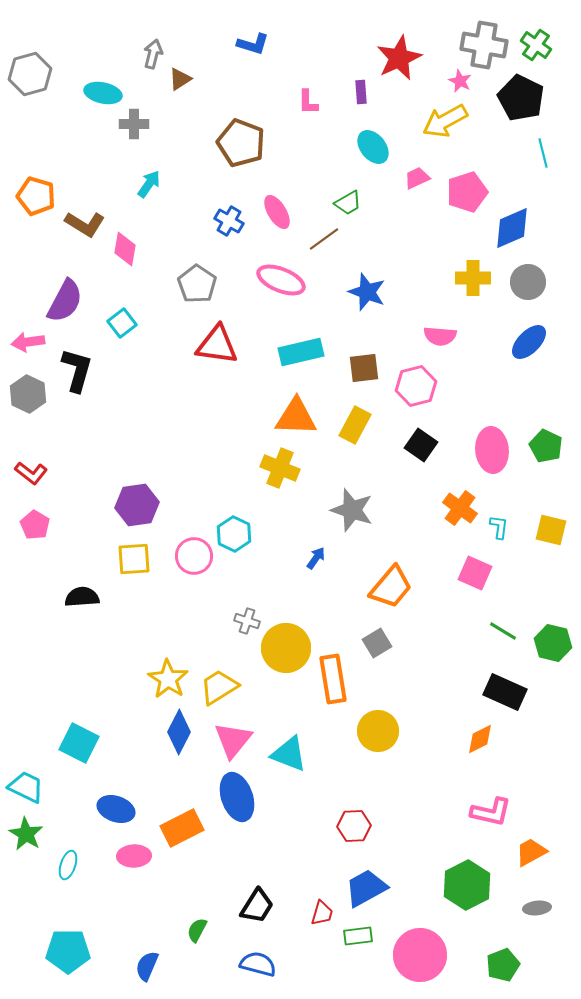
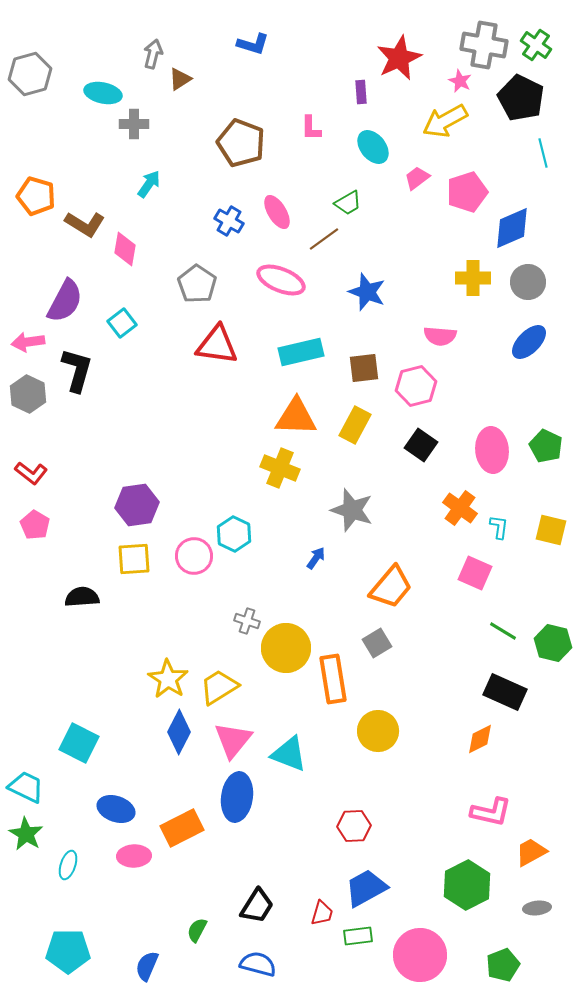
pink L-shape at (308, 102): moved 3 px right, 26 px down
pink trapezoid at (417, 178): rotated 12 degrees counterclockwise
blue ellipse at (237, 797): rotated 27 degrees clockwise
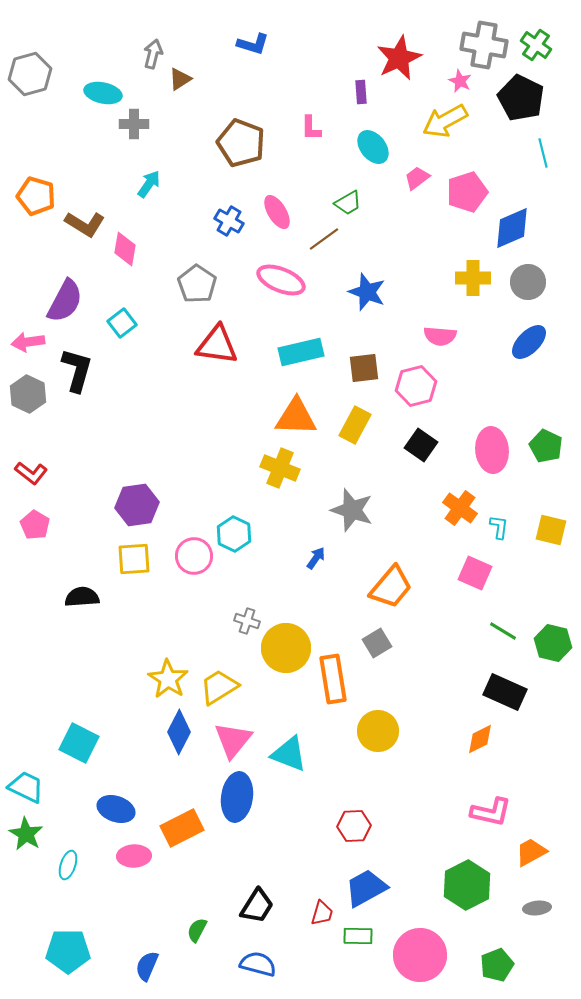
green rectangle at (358, 936): rotated 8 degrees clockwise
green pentagon at (503, 965): moved 6 px left
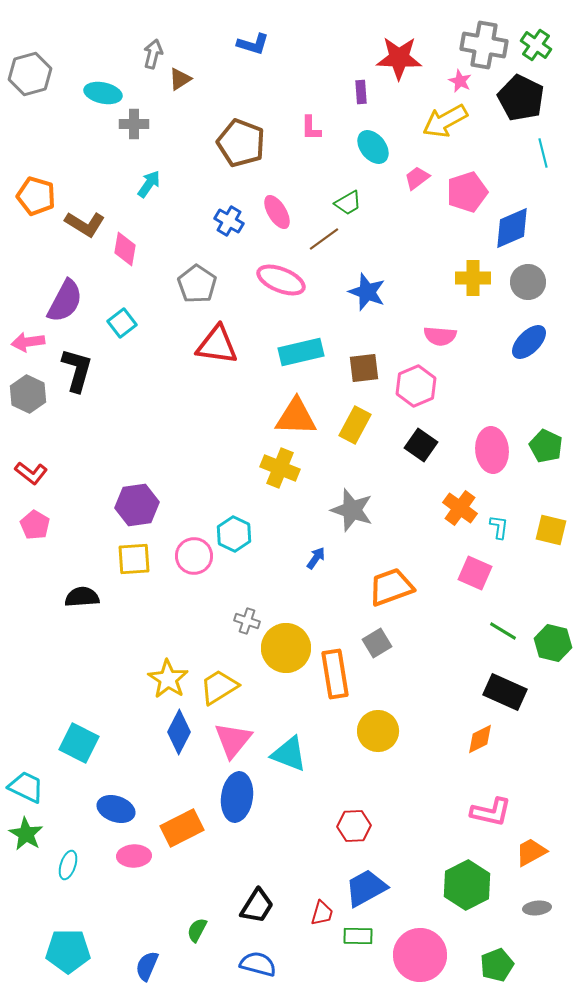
red star at (399, 58): rotated 27 degrees clockwise
pink hexagon at (416, 386): rotated 9 degrees counterclockwise
orange trapezoid at (391, 587): rotated 150 degrees counterclockwise
orange rectangle at (333, 679): moved 2 px right, 5 px up
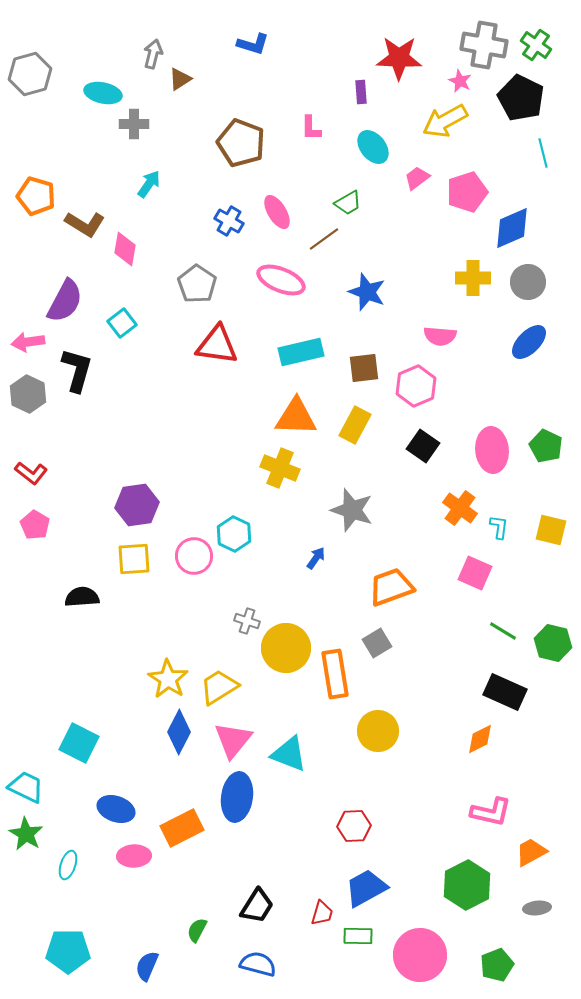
black square at (421, 445): moved 2 px right, 1 px down
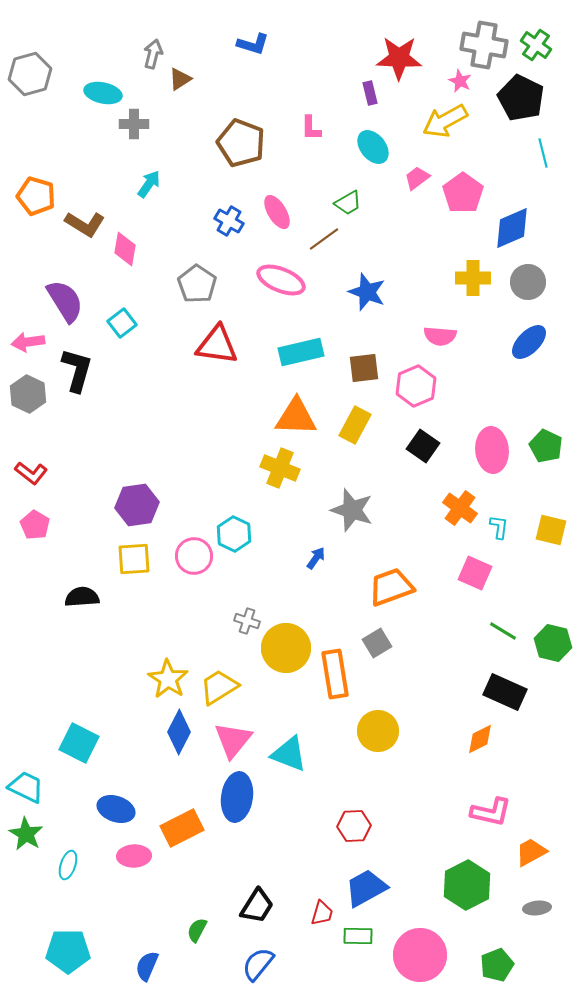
purple rectangle at (361, 92): moved 9 px right, 1 px down; rotated 10 degrees counterclockwise
pink pentagon at (467, 192): moved 4 px left, 1 px down; rotated 18 degrees counterclockwise
purple semicircle at (65, 301): rotated 60 degrees counterclockwise
blue semicircle at (258, 964): rotated 66 degrees counterclockwise
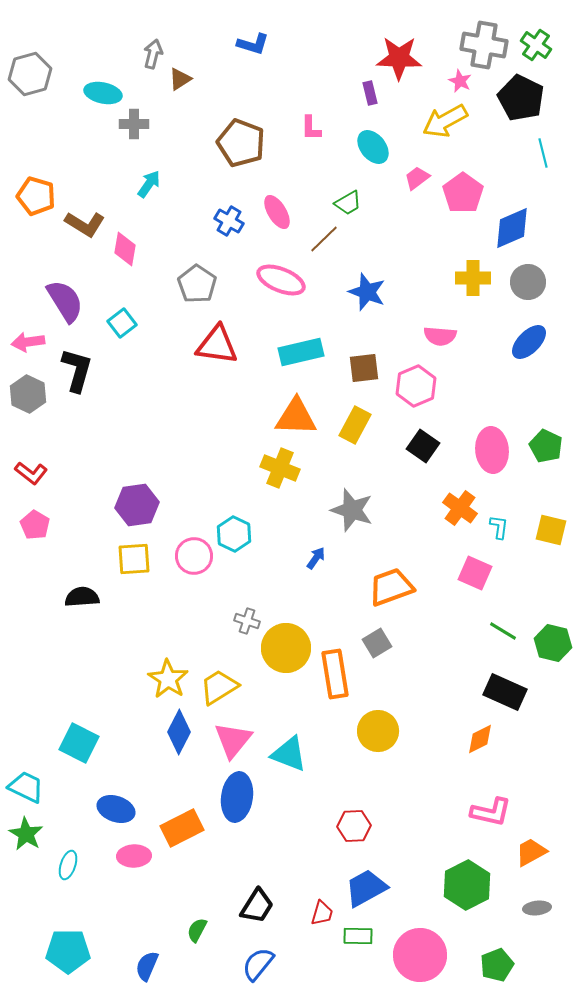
brown line at (324, 239): rotated 8 degrees counterclockwise
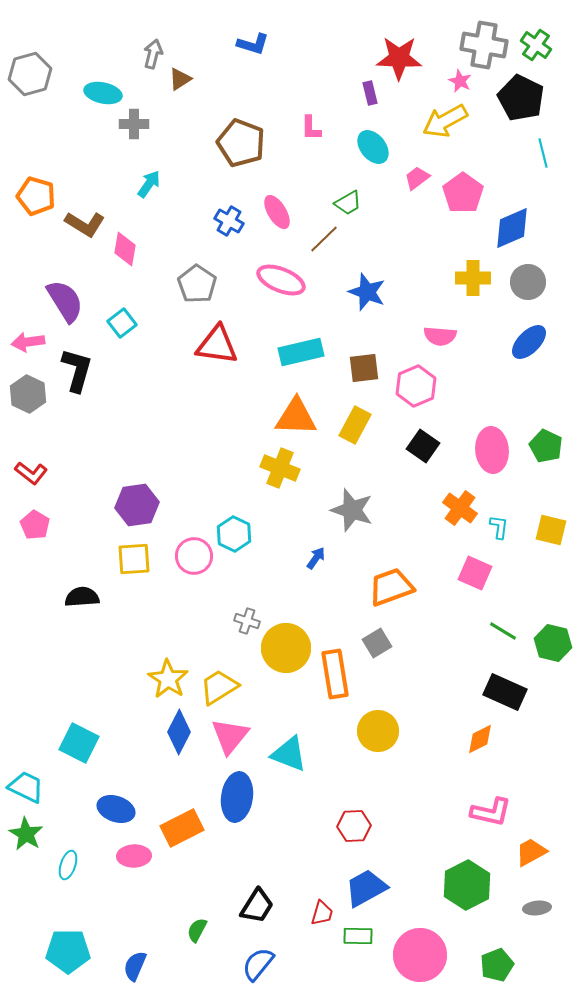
pink triangle at (233, 740): moved 3 px left, 4 px up
blue semicircle at (147, 966): moved 12 px left
